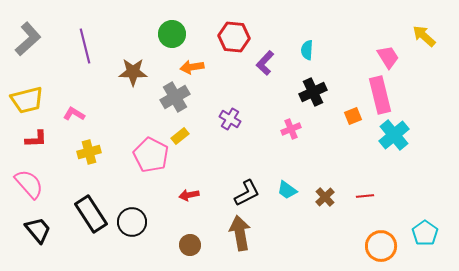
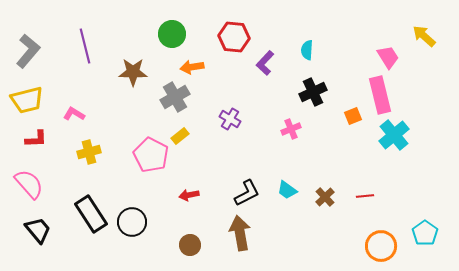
gray L-shape: moved 12 px down; rotated 8 degrees counterclockwise
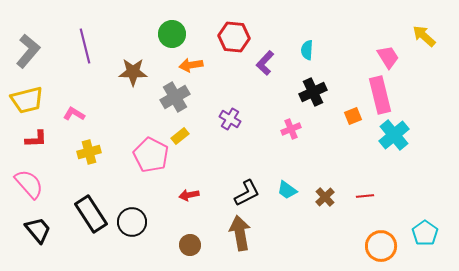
orange arrow: moved 1 px left, 2 px up
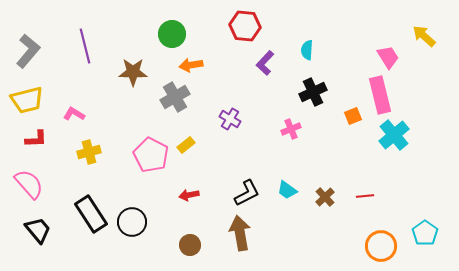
red hexagon: moved 11 px right, 11 px up
yellow rectangle: moved 6 px right, 9 px down
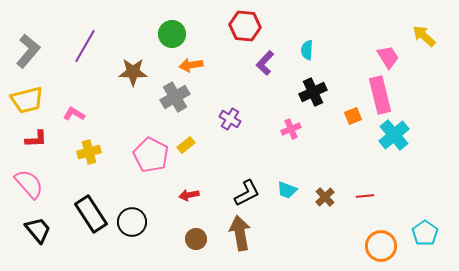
purple line: rotated 44 degrees clockwise
cyan trapezoid: rotated 15 degrees counterclockwise
brown circle: moved 6 px right, 6 px up
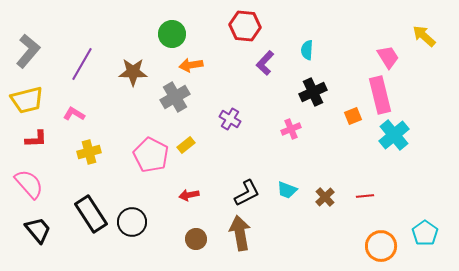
purple line: moved 3 px left, 18 px down
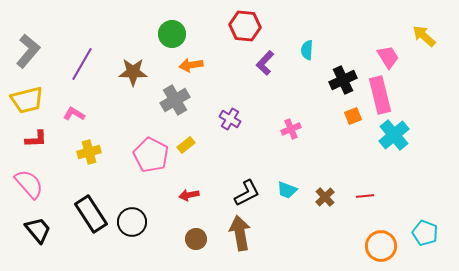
black cross: moved 30 px right, 12 px up
gray cross: moved 3 px down
cyan pentagon: rotated 15 degrees counterclockwise
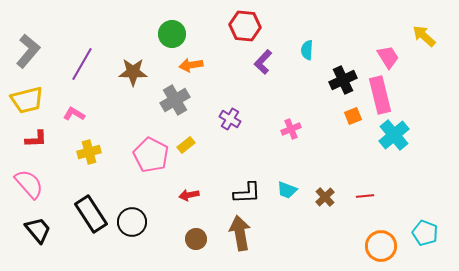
purple L-shape: moved 2 px left, 1 px up
black L-shape: rotated 24 degrees clockwise
